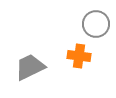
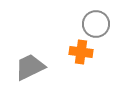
orange cross: moved 2 px right, 4 px up
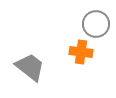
gray trapezoid: rotated 64 degrees clockwise
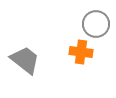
gray trapezoid: moved 5 px left, 7 px up
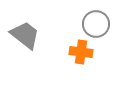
gray trapezoid: moved 25 px up
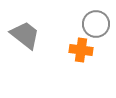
orange cross: moved 2 px up
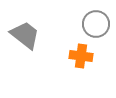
orange cross: moved 6 px down
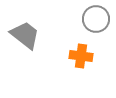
gray circle: moved 5 px up
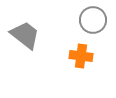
gray circle: moved 3 px left, 1 px down
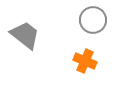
orange cross: moved 4 px right, 5 px down; rotated 15 degrees clockwise
